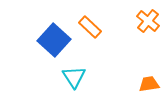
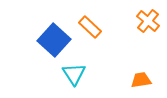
cyan triangle: moved 3 px up
orange trapezoid: moved 8 px left, 4 px up
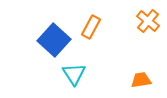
orange rectangle: moved 1 px right; rotated 75 degrees clockwise
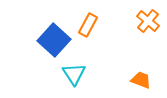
orange rectangle: moved 3 px left, 2 px up
orange trapezoid: rotated 30 degrees clockwise
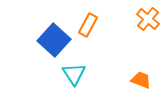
orange cross: moved 2 px up
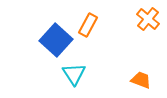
blue square: moved 2 px right
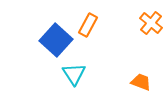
orange cross: moved 3 px right, 4 px down
orange trapezoid: moved 2 px down
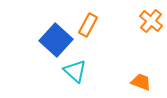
orange cross: moved 2 px up
cyan triangle: moved 1 px right, 3 px up; rotated 15 degrees counterclockwise
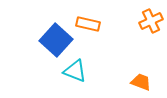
orange cross: rotated 25 degrees clockwise
orange rectangle: moved 1 px up; rotated 75 degrees clockwise
cyan triangle: rotated 20 degrees counterclockwise
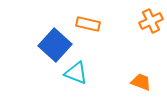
blue square: moved 1 px left, 5 px down
cyan triangle: moved 1 px right, 2 px down
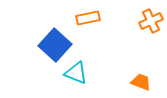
orange rectangle: moved 6 px up; rotated 25 degrees counterclockwise
